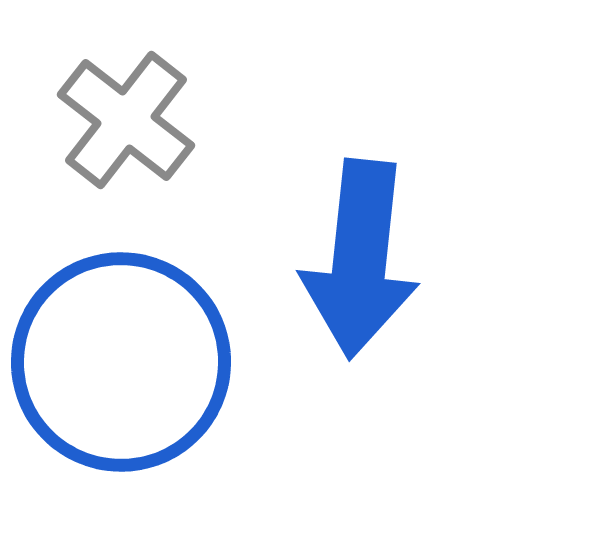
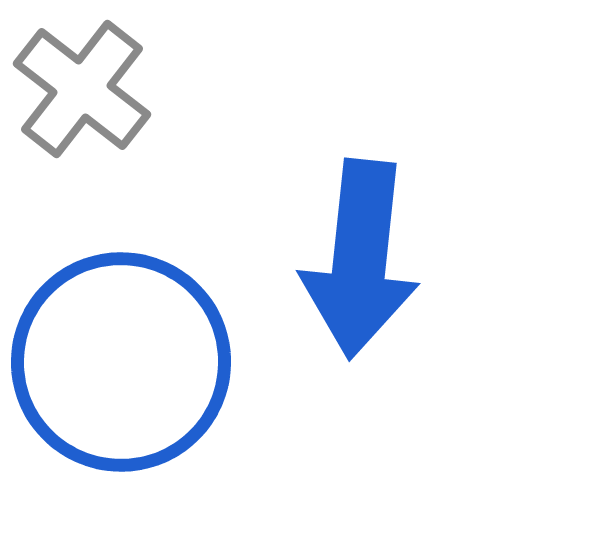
gray cross: moved 44 px left, 31 px up
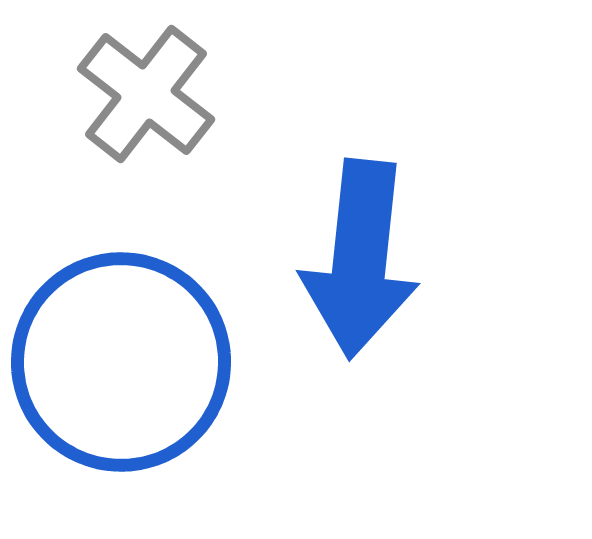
gray cross: moved 64 px right, 5 px down
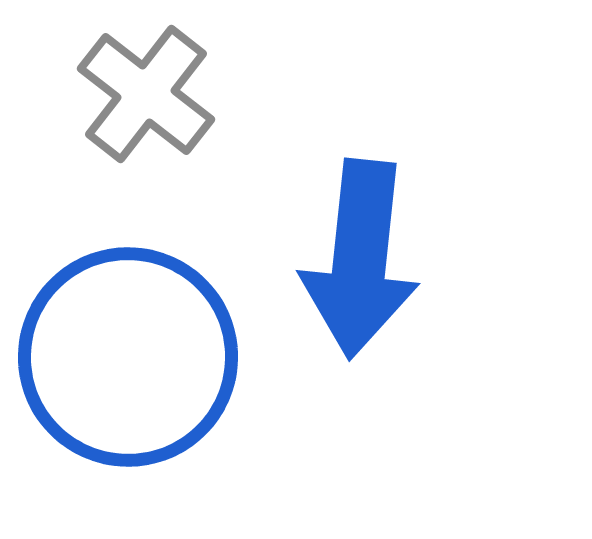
blue circle: moved 7 px right, 5 px up
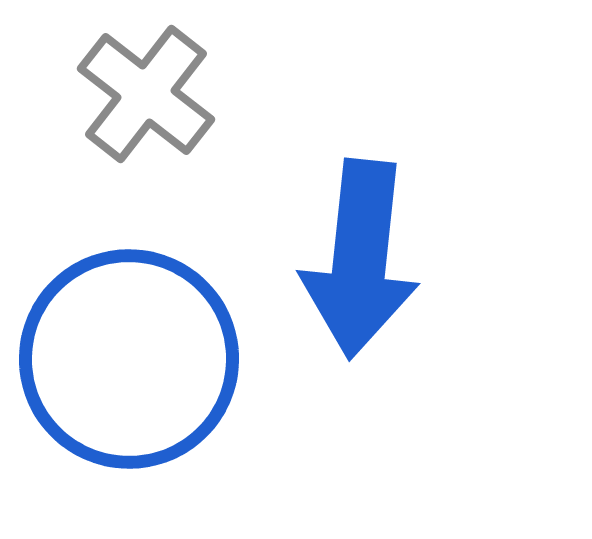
blue circle: moved 1 px right, 2 px down
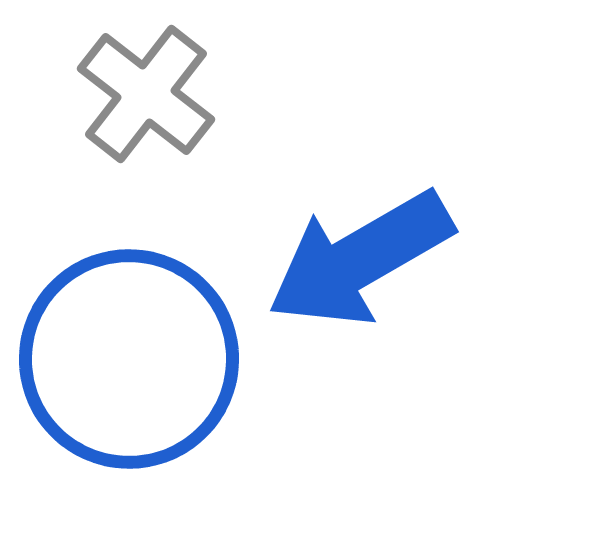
blue arrow: rotated 54 degrees clockwise
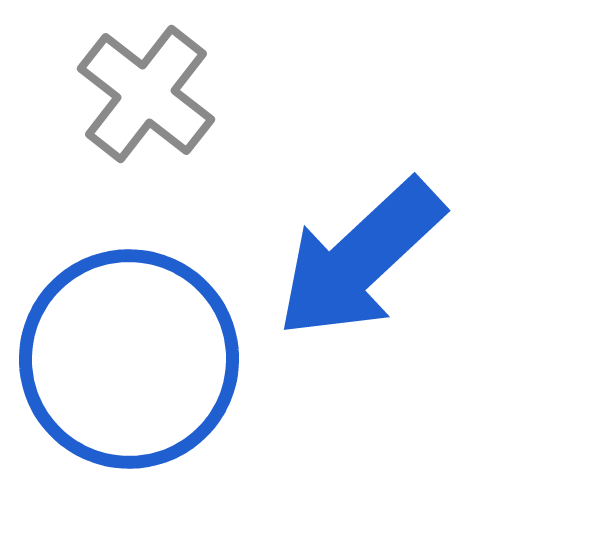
blue arrow: rotated 13 degrees counterclockwise
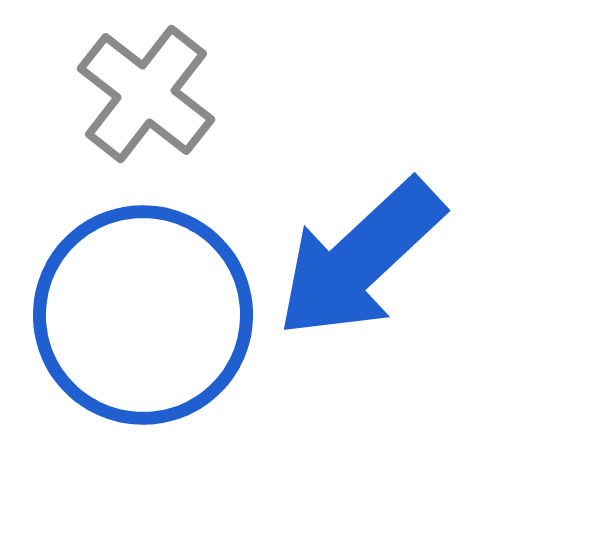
blue circle: moved 14 px right, 44 px up
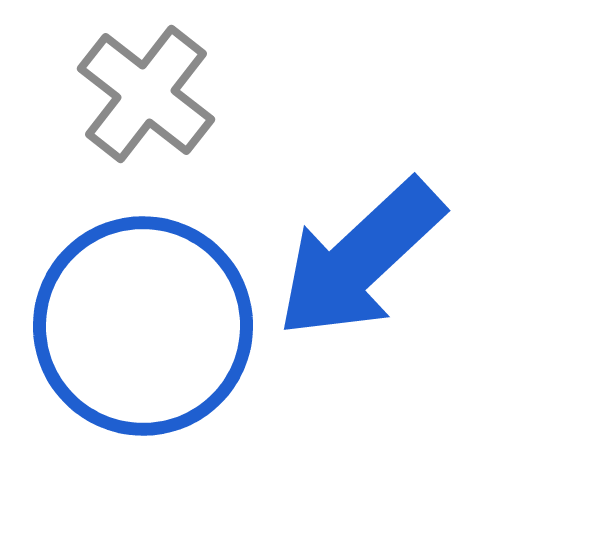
blue circle: moved 11 px down
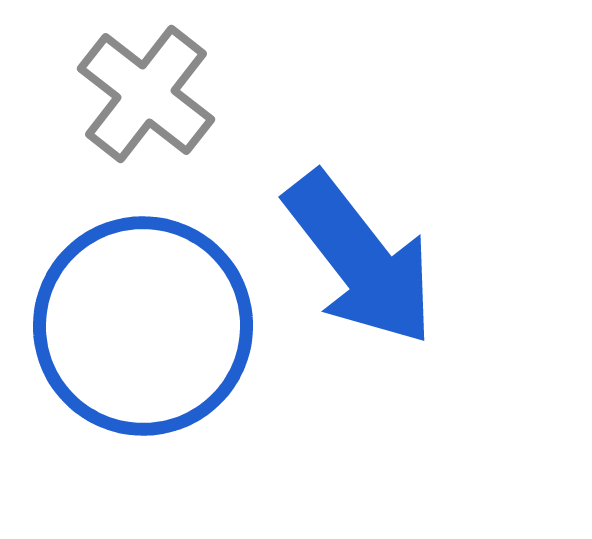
blue arrow: rotated 85 degrees counterclockwise
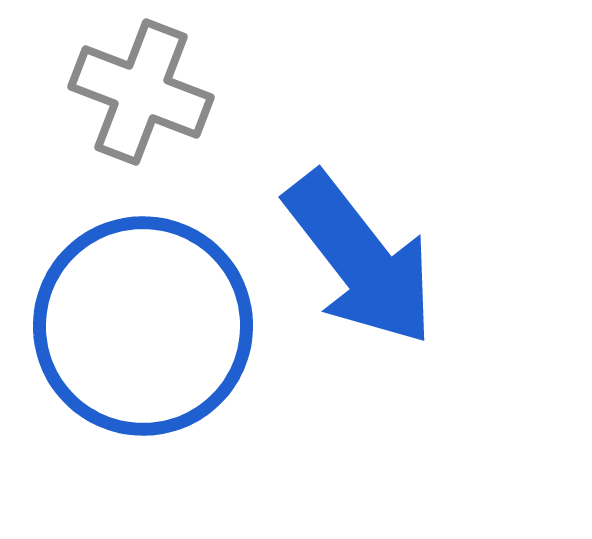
gray cross: moved 5 px left, 2 px up; rotated 17 degrees counterclockwise
